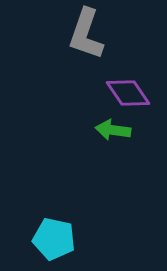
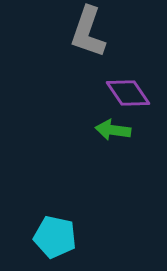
gray L-shape: moved 2 px right, 2 px up
cyan pentagon: moved 1 px right, 2 px up
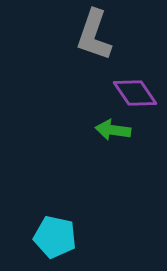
gray L-shape: moved 6 px right, 3 px down
purple diamond: moved 7 px right
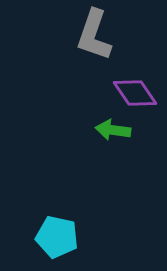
cyan pentagon: moved 2 px right
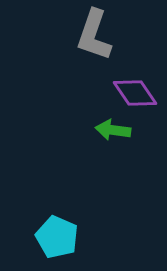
cyan pentagon: rotated 12 degrees clockwise
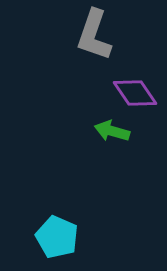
green arrow: moved 1 px left, 1 px down; rotated 8 degrees clockwise
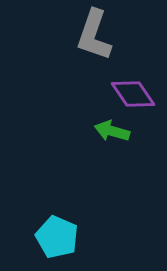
purple diamond: moved 2 px left, 1 px down
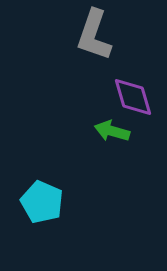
purple diamond: moved 3 px down; rotated 18 degrees clockwise
cyan pentagon: moved 15 px left, 35 px up
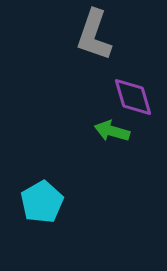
cyan pentagon: rotated 18 degrees clockwise
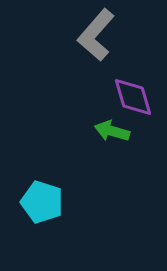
gray L-shape: moved 2 px right; rotated 22 degrees clockwise
cyan pentagon: rotated 24 degrees counterclockwise
